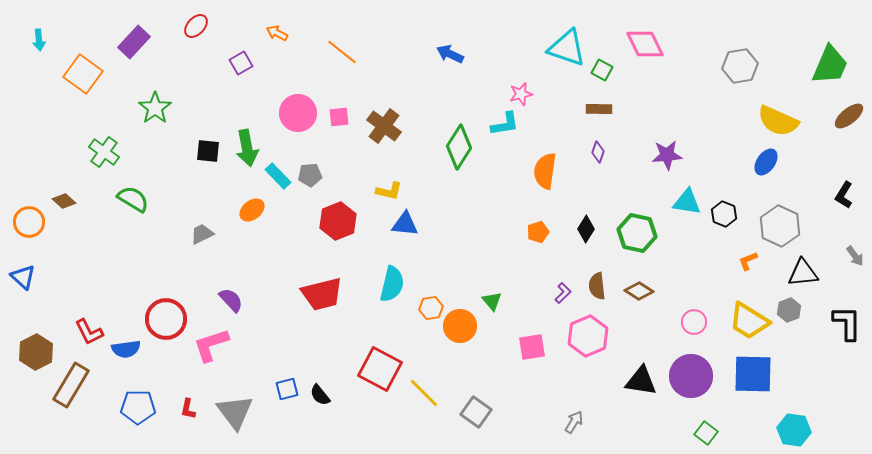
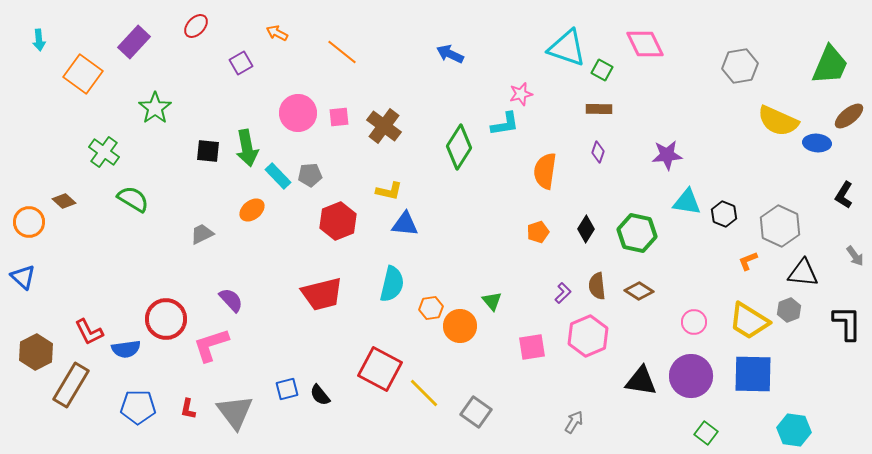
blue ellipse at (766, 162): moved 51 px right, 19 px up; rotated 60 degrees clockwise
black triangle at (803, 273): rotated 12 degrees clockwise
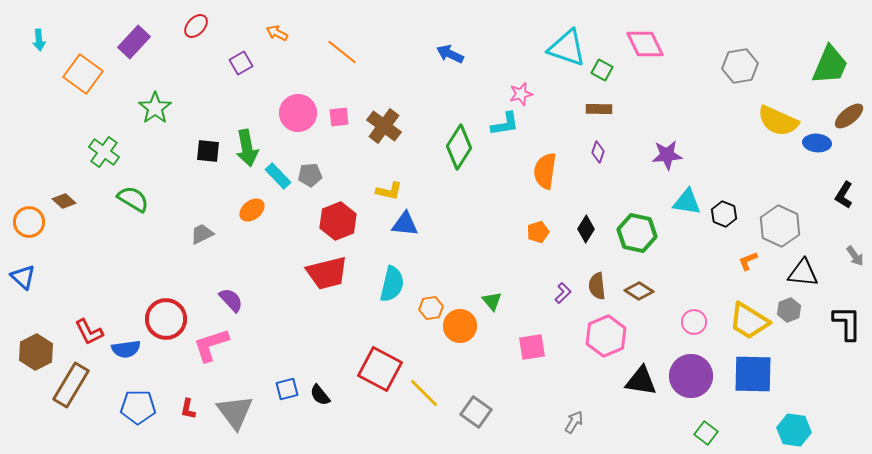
red trapezoid at (322, 294): moved 5 px right, 21 px up
pink hexagon at (588, 336): moved 18 px right
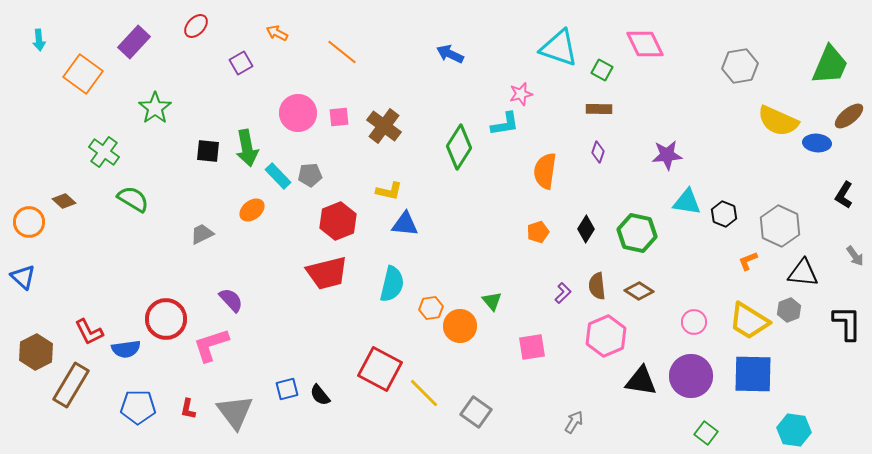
cyan triangle at (567, 48): moved 8 px left
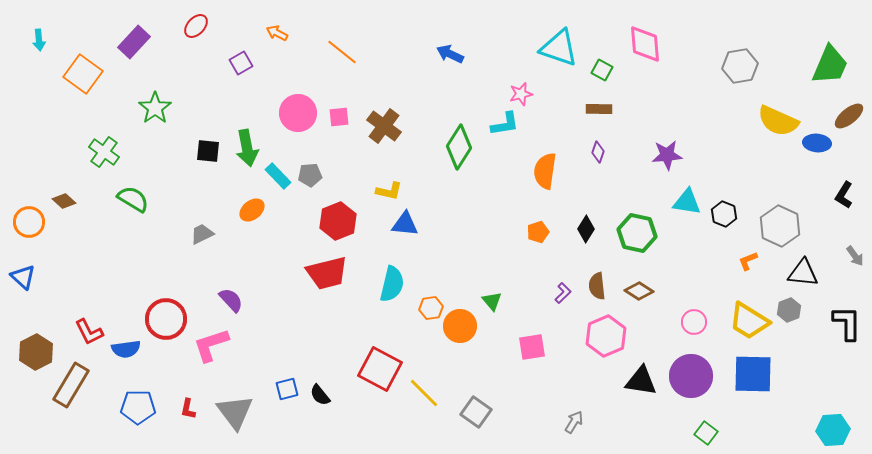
pink diamond at (645, 44): rotated 21 degrees clockwise
cyan hexagon at (794, 430): moved 39 px right; rotated 12 degrees counterclockwise
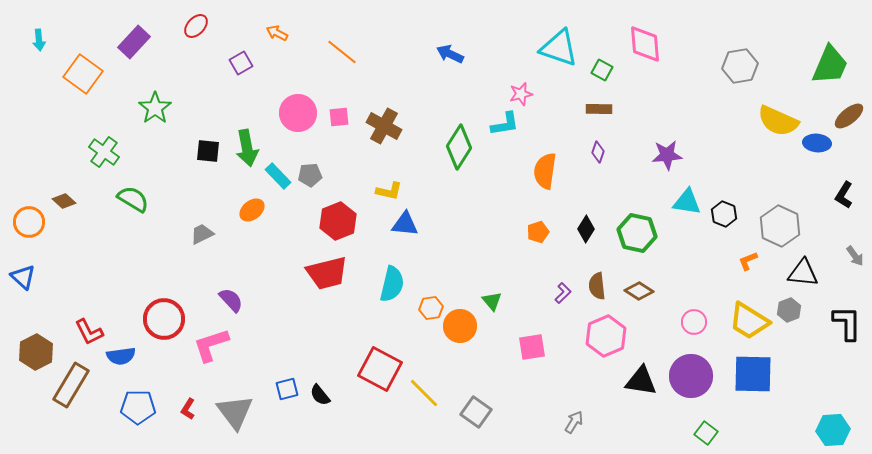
brown cross at (384, 126): rotated 8 degrees counterclockwise
red circle at (166, 319): moved 2 px left
blue semicircle at (126, 349): moved 5 px left, 7 px down
red L-shape at (188, 409): rotated 20 degrees clockwise
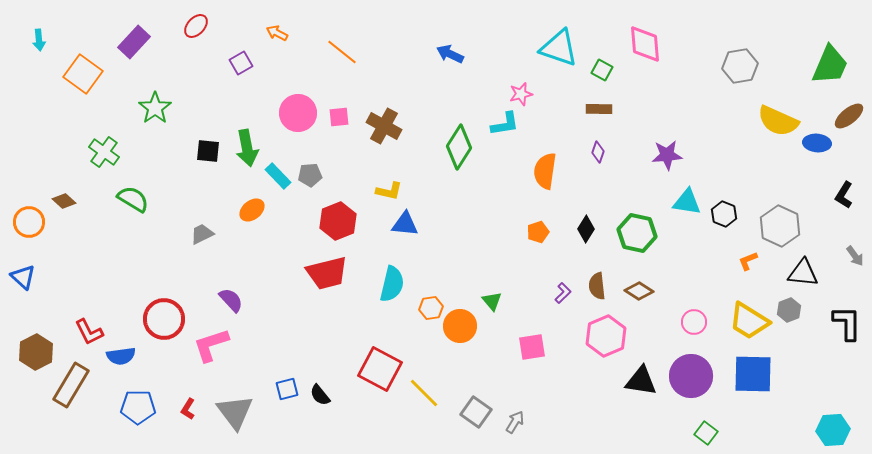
gray arrow at (574, 422): moved 59 px left
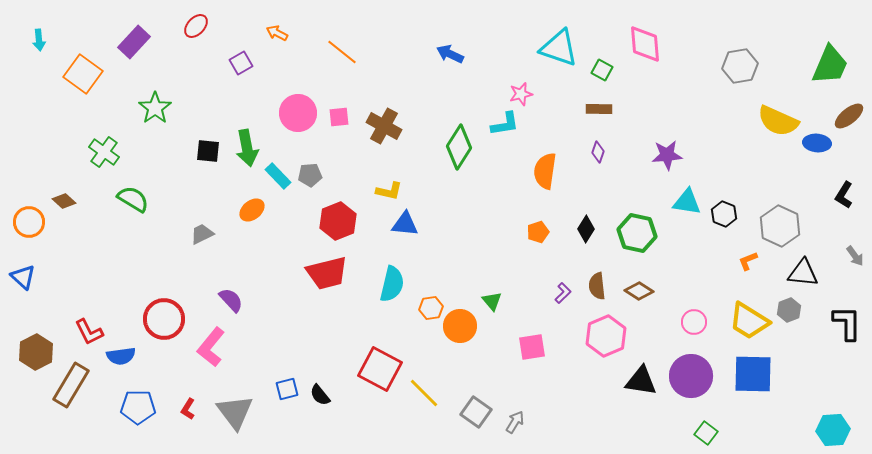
pink L-shape at (211, 345): moved 2 px down; rotated 33 degrees counterclockwise
